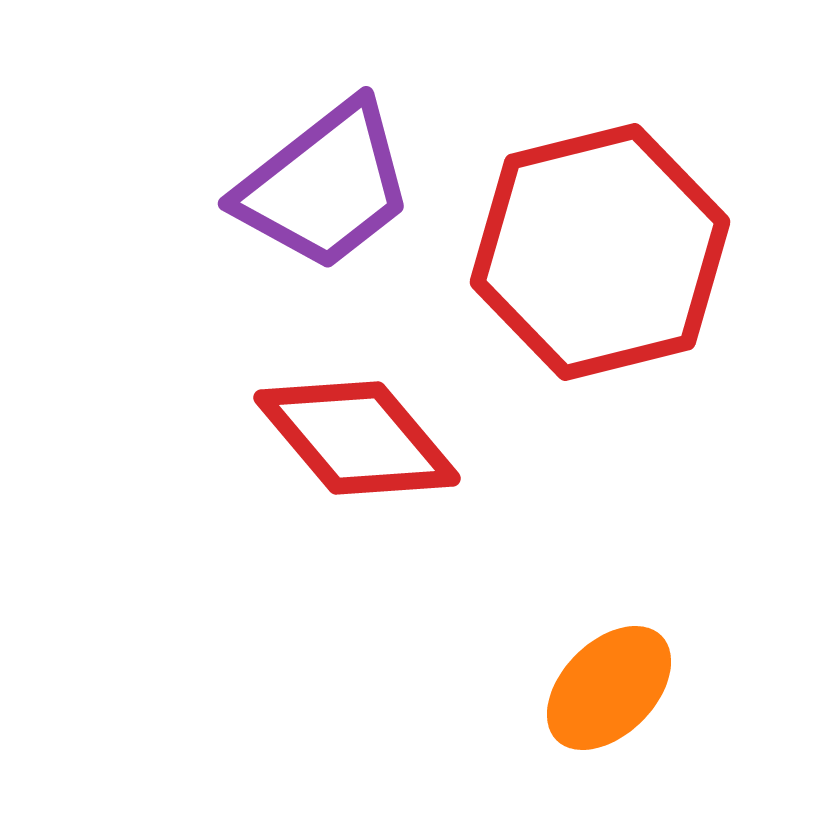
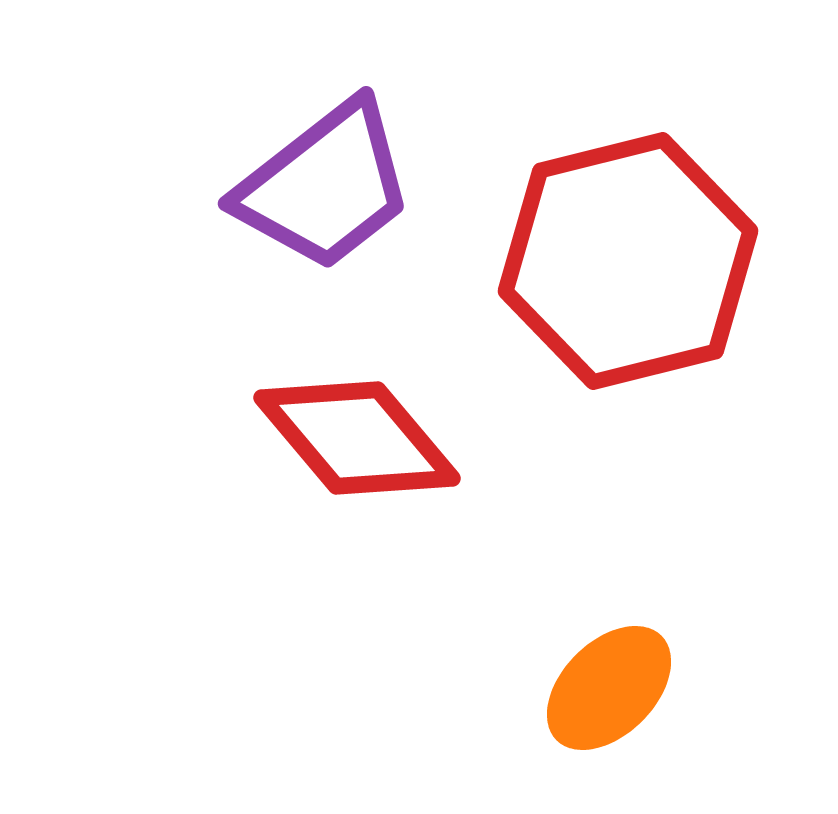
red hexagon: moved 28 px right, 9 px down
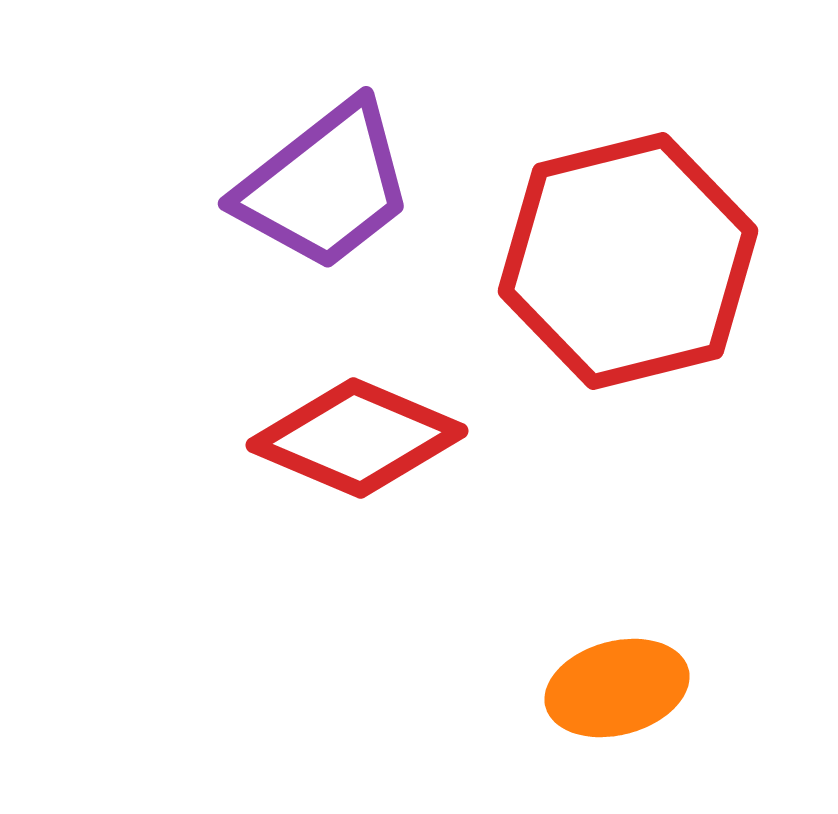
red diamond: rotated 27 degrees counterclockwise
orange ellipse: moved 8 px right; rotated 30 degrees clockwise
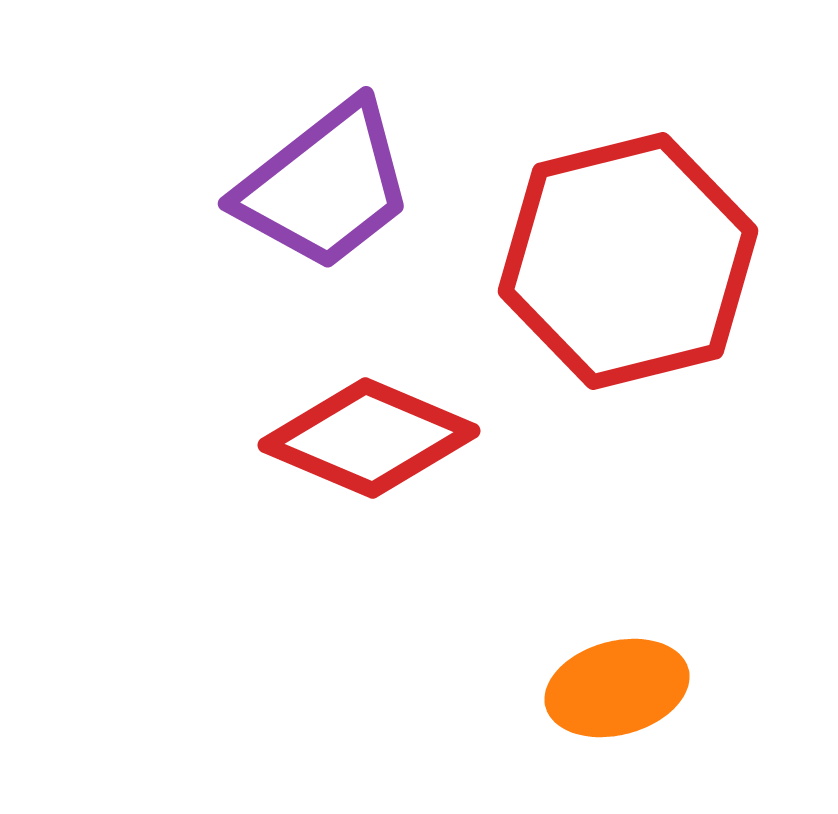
red diamond: moved 12 px right
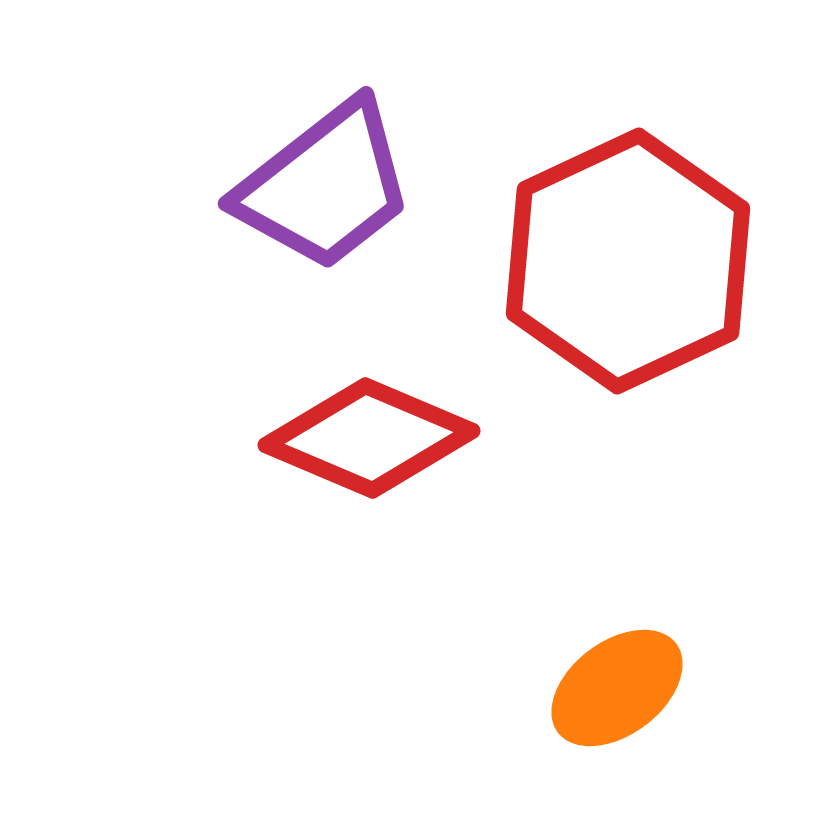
red hexagon: rotated 11 degrees counterclockwise
orange ellipse: rotated 22 degrees counterclockwise
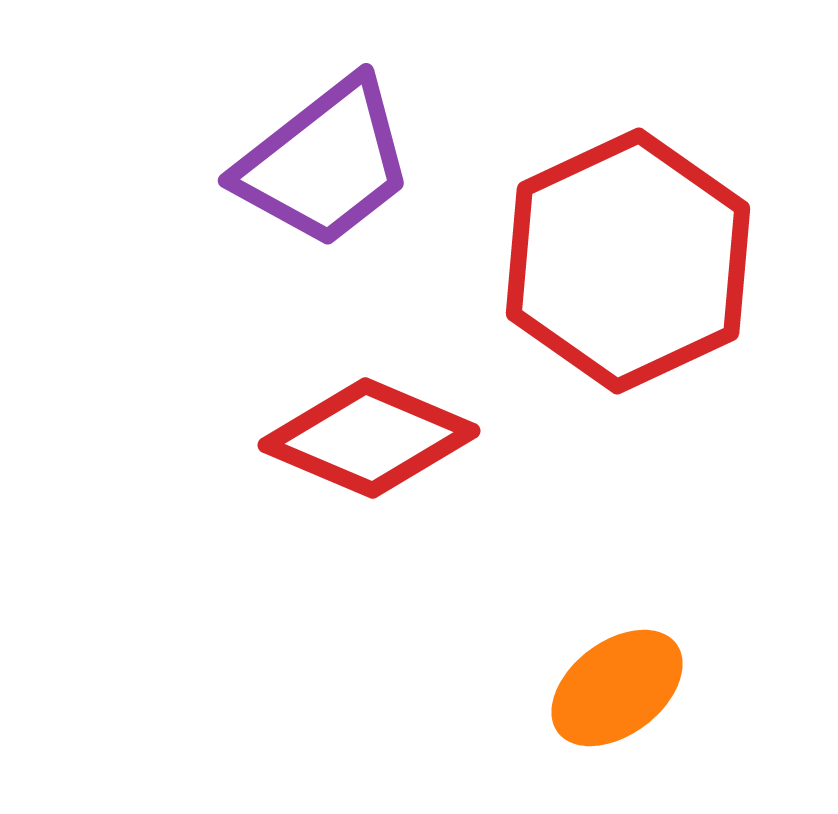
purple trapezoid: moved 23 px up
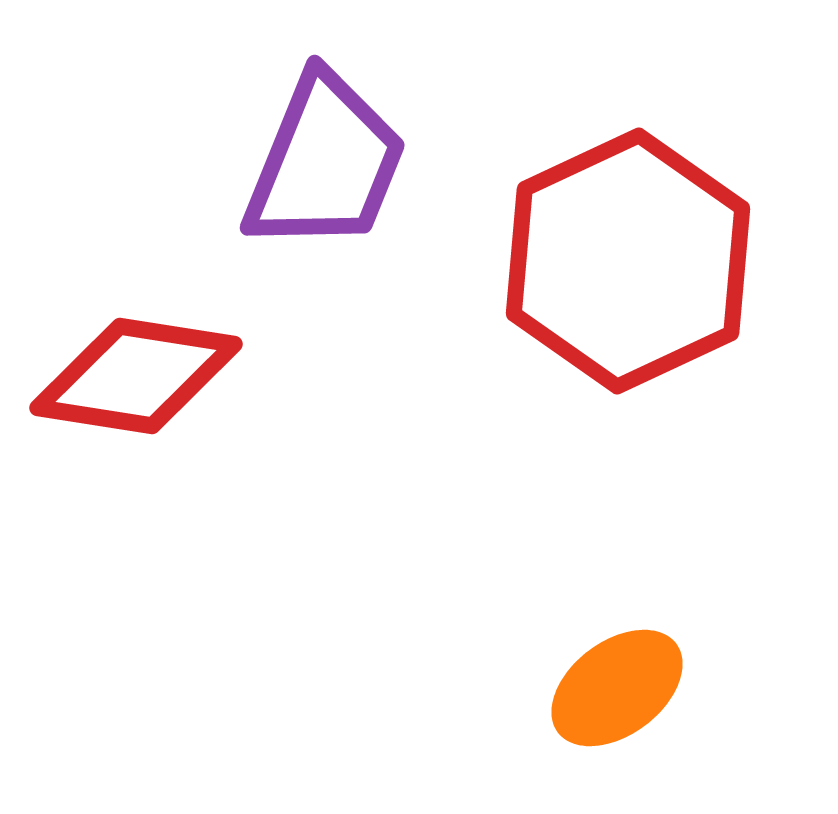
purple trapezoid: rotated 30 degrees counterclockwise
red diamond: moved 233 px left, 62 px up; rotated 14 degrees counterclockwise
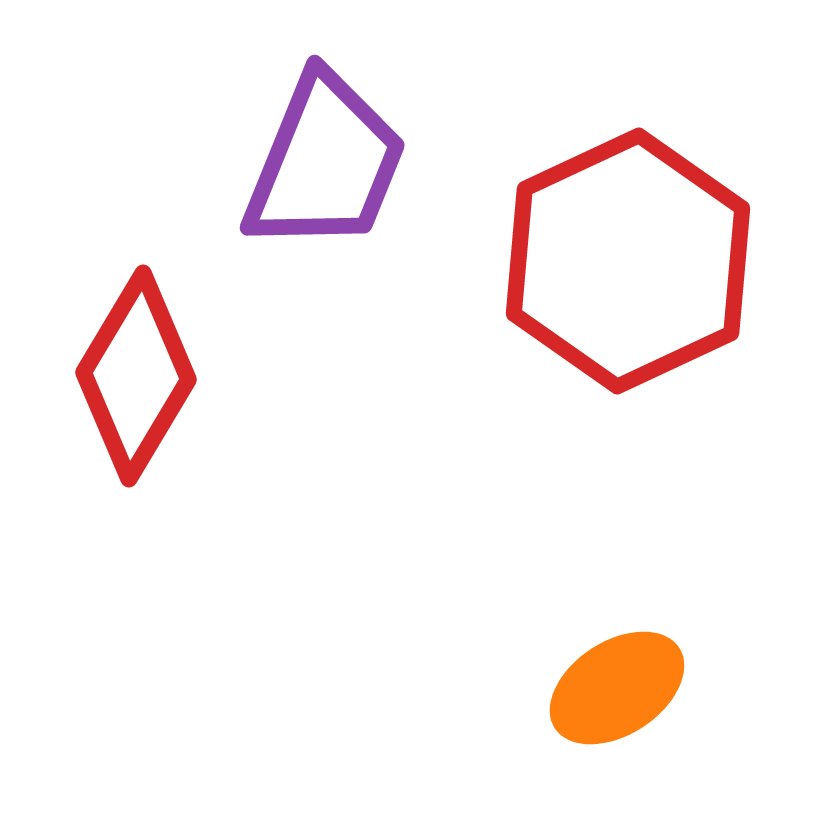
red diamond: rotated 68 degrees counterclockwise
orange ellipse: rotated 4 degrees clockwise
